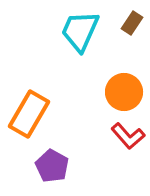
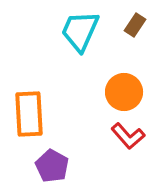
brown rectangle: moved 3 px right, 2 px down
orange rectangle: rotated 33 degrees counterclockwise
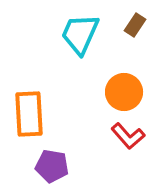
cyan trapezoid: moved 3 px down
purple pentagon: rotated 20 degrees counterclockwise
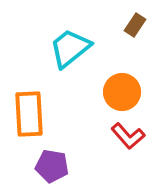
cyan trapezoid: moved 10 px left, 14 px down; rotated 27 degrees clockwise
orange circle: moved 2 px left
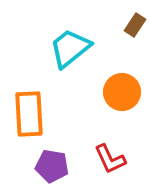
red L-shape: moved 18 px left, 23 px down; rotated 16 degrees clockwise
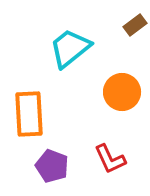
brown rectangle: rotated 20 degrees clockwise
purple pentagon: rotated 12 degrees clockwise
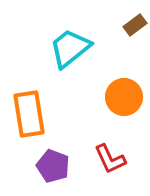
orange circle: moved 2 px right, 5 px down
orange rectangle: rotated 6 degrees counterclockwise
purple pentagon: moved 1 px right
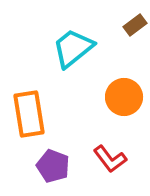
cyan trapezoid: moved 3 px right
red L-shape: rotated 12 degrees counterclockwise
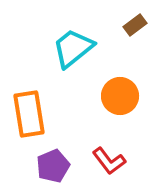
orange circle: moved 4 px left, 1 px up
red L-shape: moved 1 px left, 2 px down
purple pentagon: rotated 28 degrees clockwise
